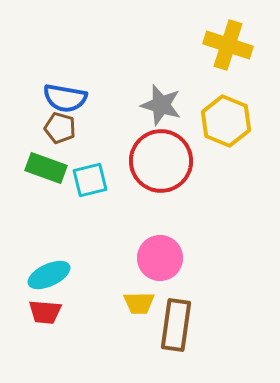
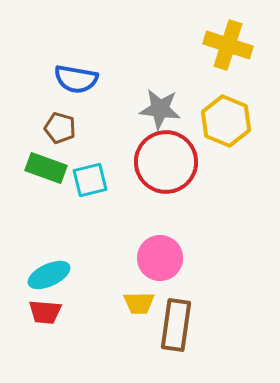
blue semicircle: moved 11 px right, 19 px up
gray star: moved 1 px left, 4 px down; rotated 9 degrees counterclockwise
red circle: moved 5 px right, 1 px down
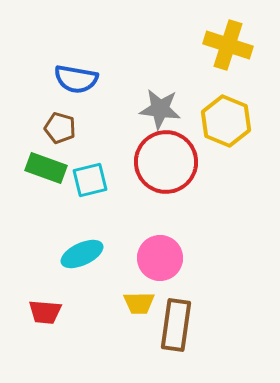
cyan ellipse: moved 33 px right, 21 px up
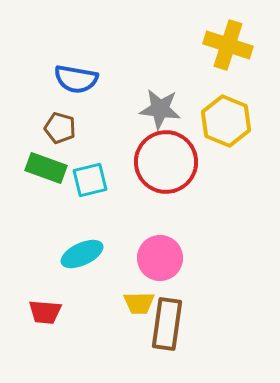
brown rectangle: moved 9 px left, 1 px up
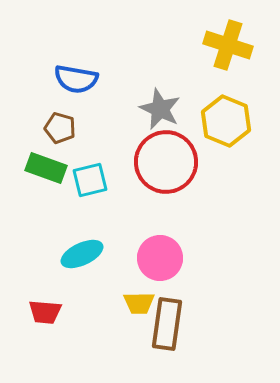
gray star: rotated 18 degrees clockwise
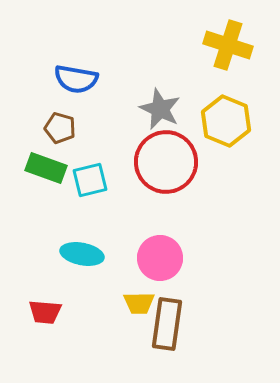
cyan ellipse: rotated 36 degrees clockwise
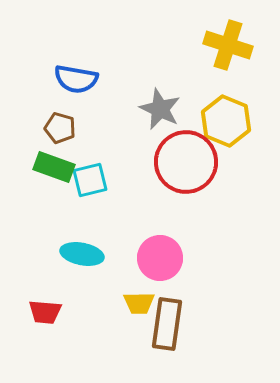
red circle: moved 20 px right
green rectangle: moved 8 px right, 1 px up
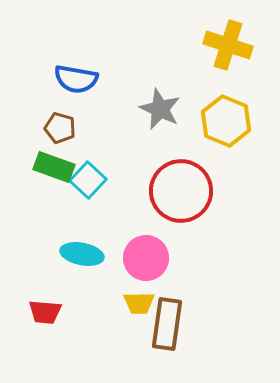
red circle: moved 5 px left, 29 px down
cyan square: moved 2 px left; rotated 33 degrees counterclockwise
pink circle: moved 14 px left
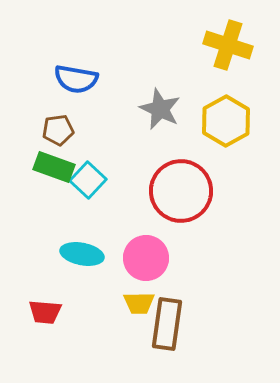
yellow hexagon: rotated 9 degrees clockwise
brown pentagon: moved 2 px left, 2 px down; rotated 24 degrees counterclockwise
